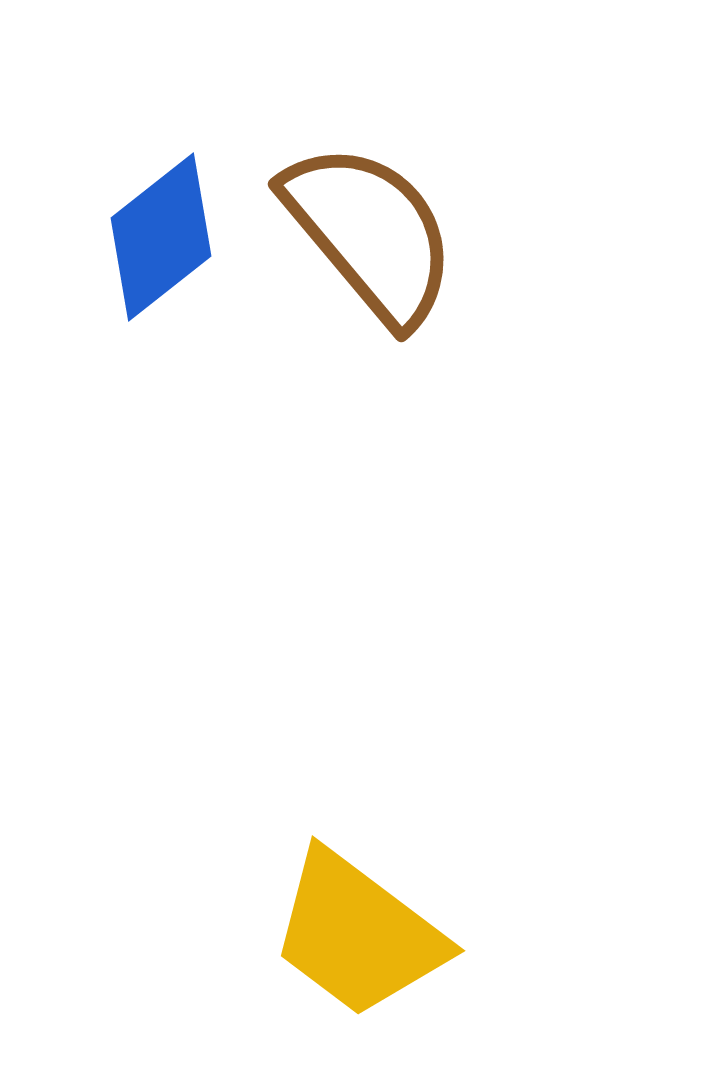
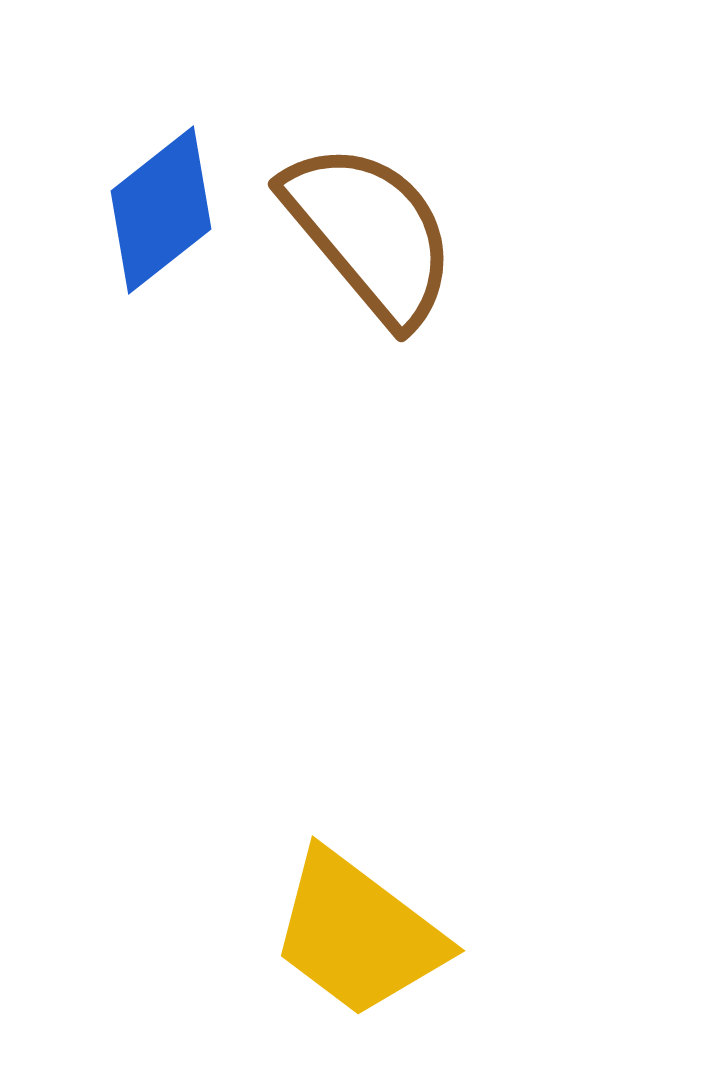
blue diamond: moved 27 px up
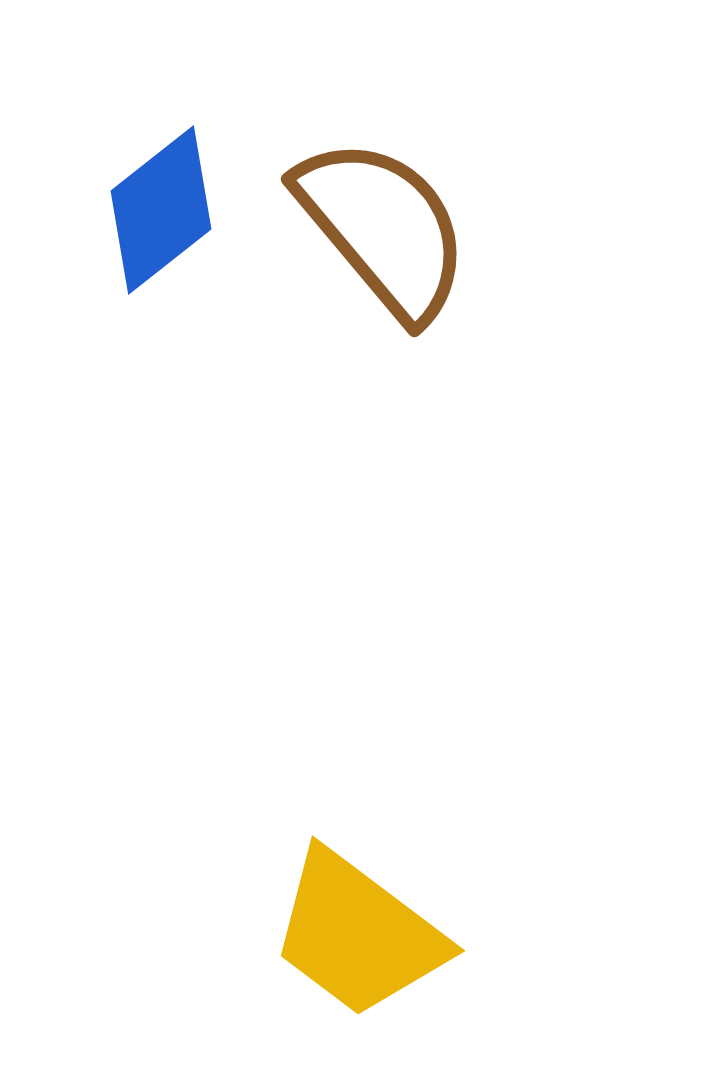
brown semicircle: moved 13 px right, 5 px up
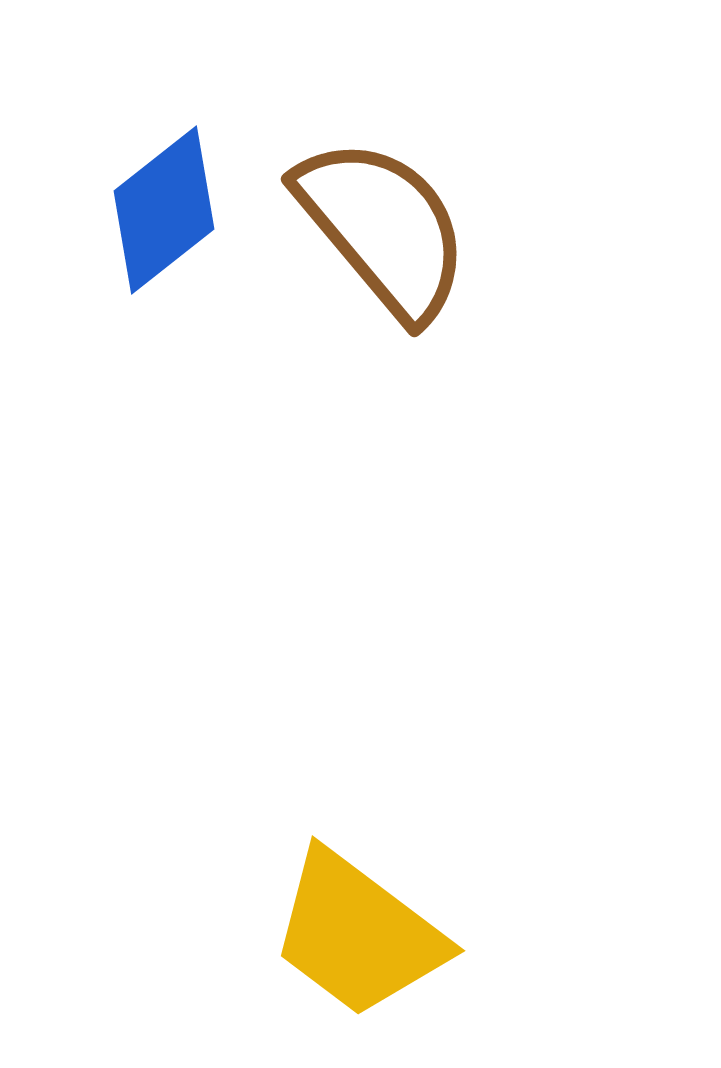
blue diamond: moved 3 px right
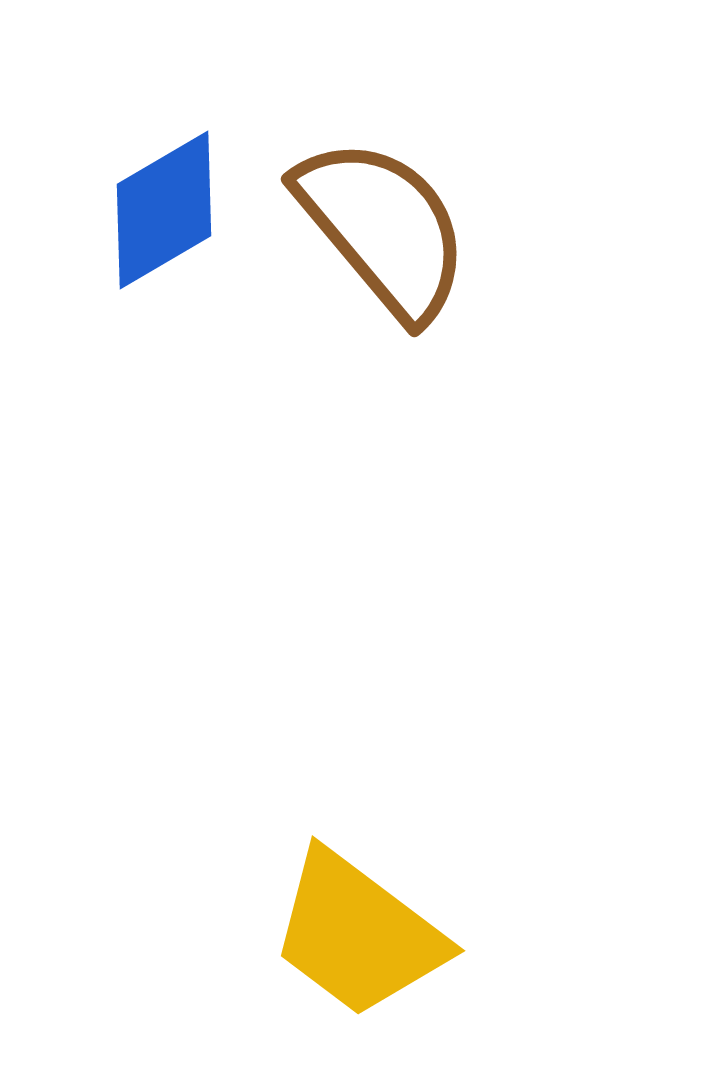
blue diamond: rotated 8 degrees clockwise
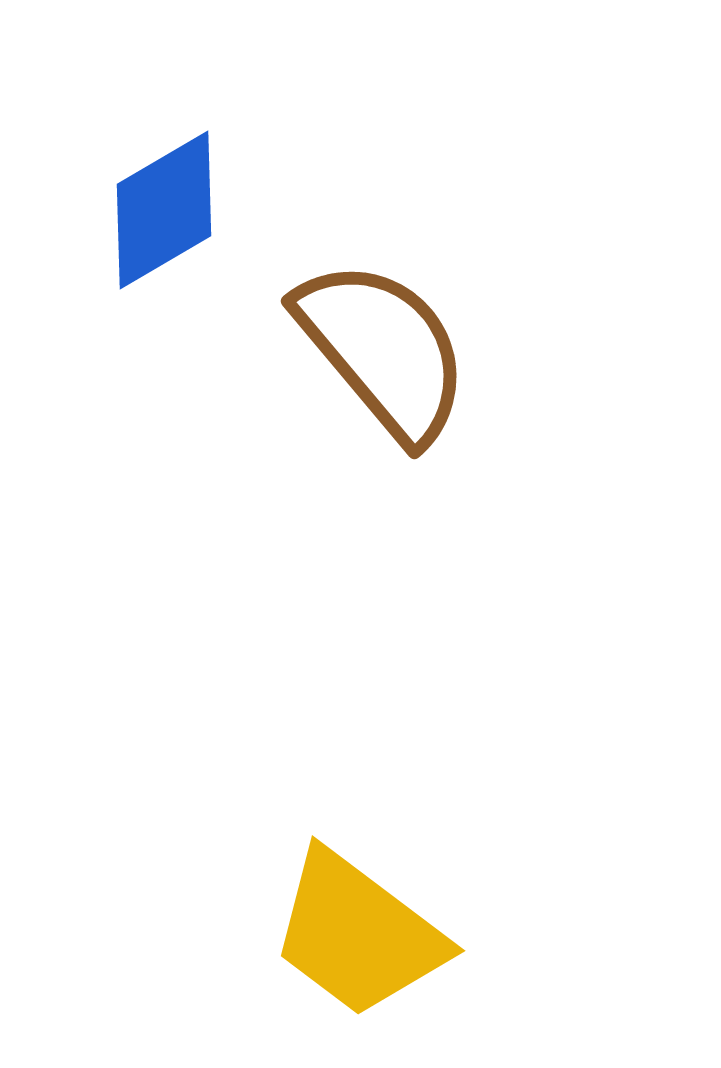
brown semicircle: moved 122 px down
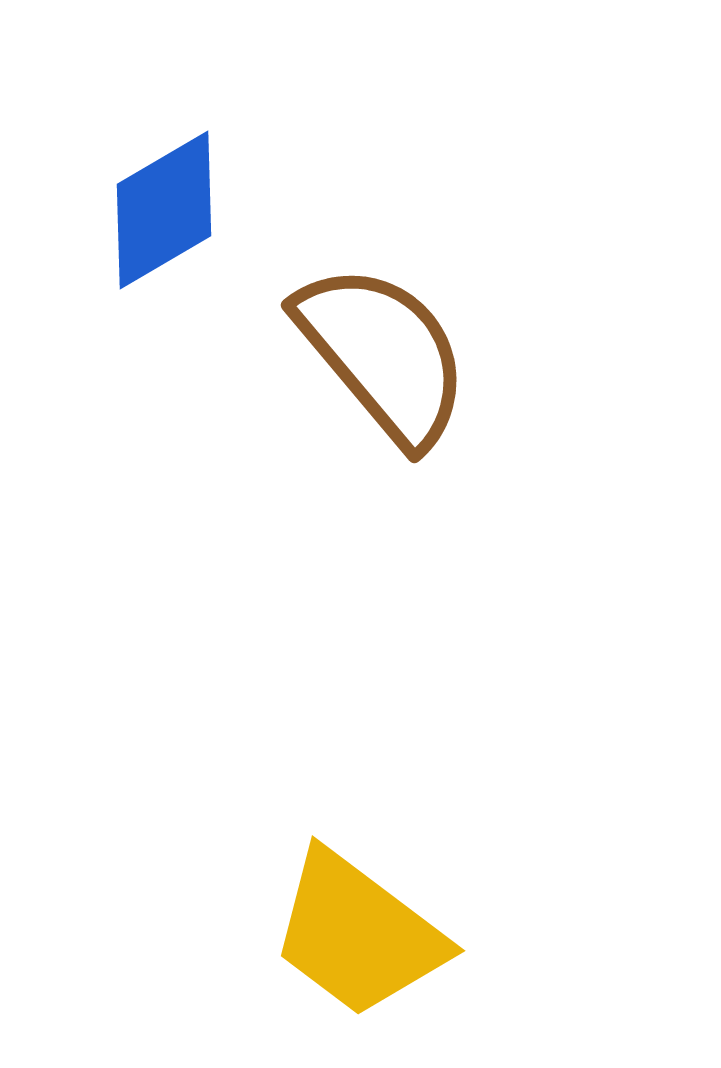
brown semicircle: moved 4 px down
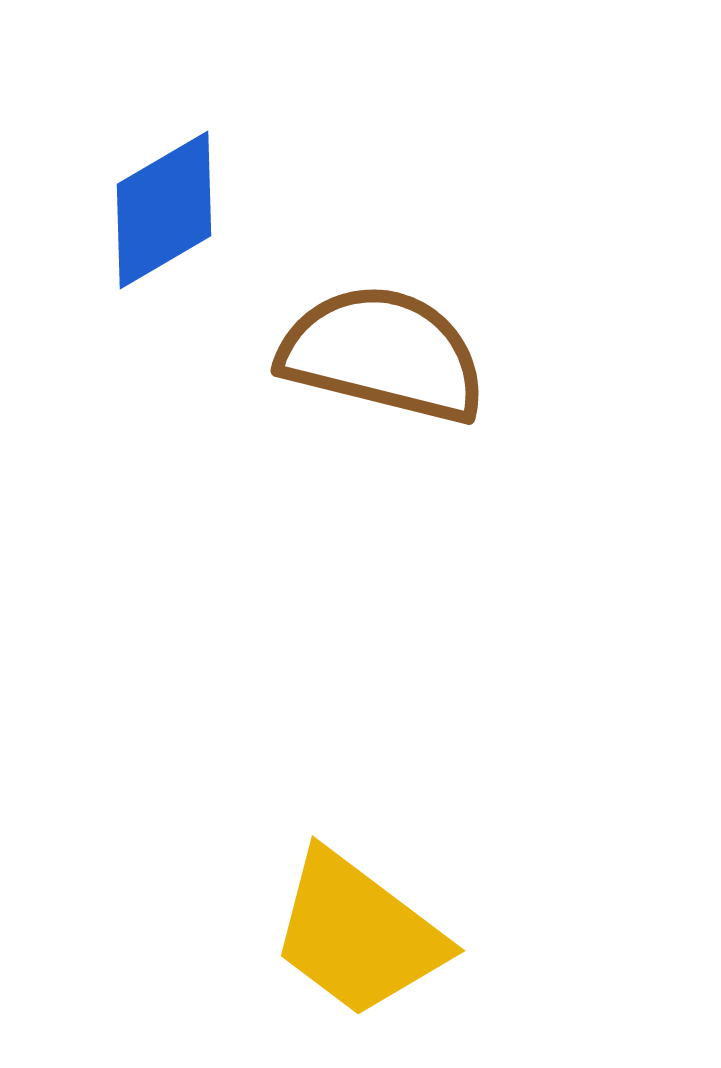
brown semicircle: rotated 36 degrees counterclockwise
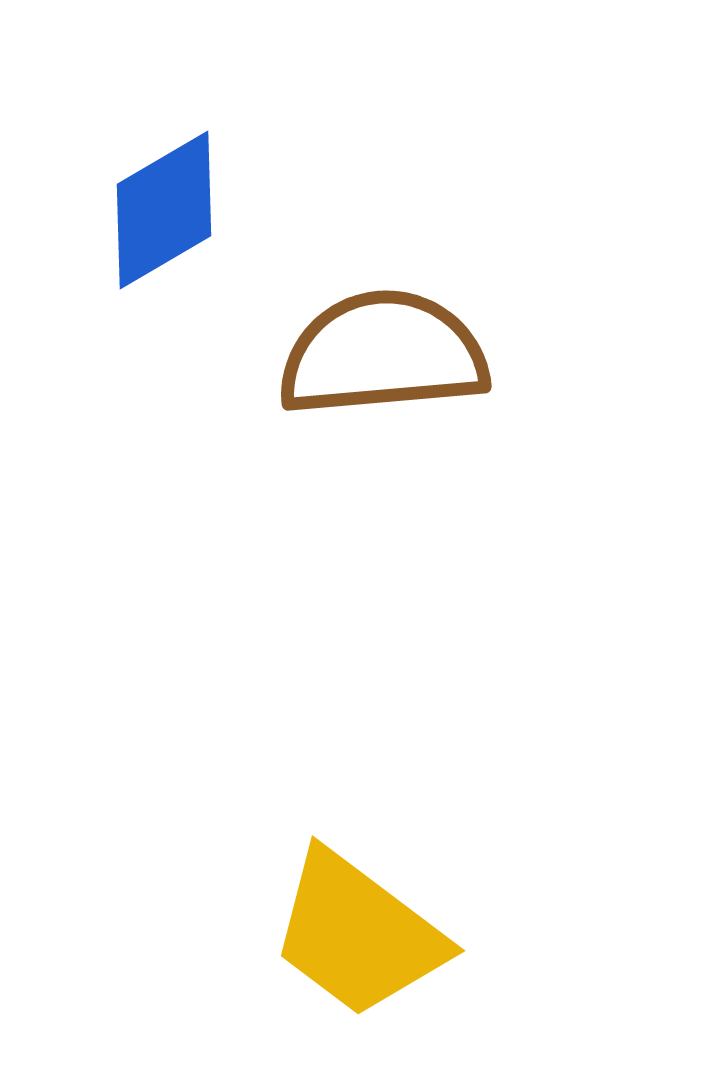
brown semicircle: rotated 19 degrees counterclockwise
